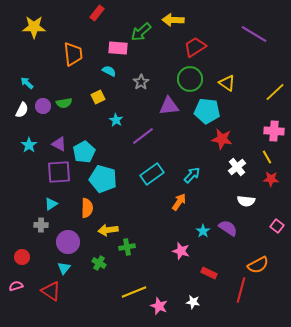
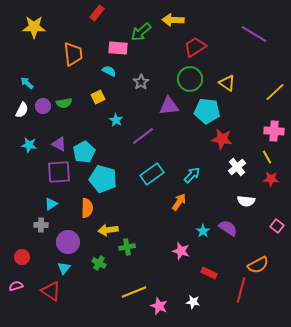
cyan star at (29, 145): rotated 28 degrees counterclockwise
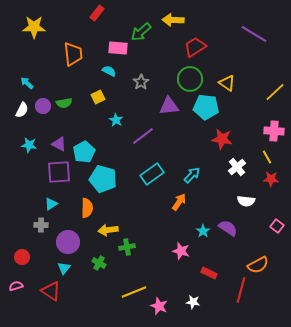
cyan pentagon at (207, 111): moved 1 px left, 4 px up
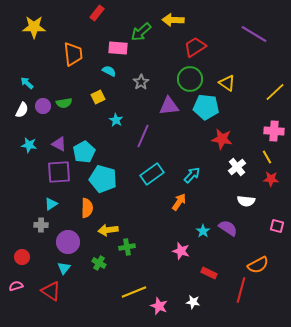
purple line at (143, 136): rotated 30 degrees counterclockwise
pink square at (277, 226): rotated 24 degrees counterclockwise
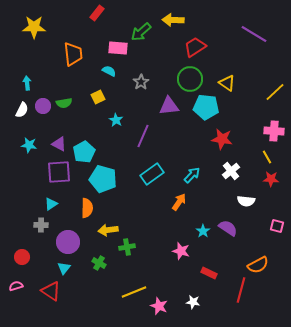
cyan arrow at (27, 83): rotated 40 degrees clockwise
white cross at (237, 167): moved 6 px left, 4 px down
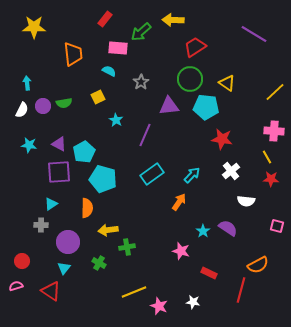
red rectangle at (97, 13): moved 8 px right, 6 px down
purple line at (143, 136): moved 2 px right, 1 px up
red circle at (22, 257): moved 4 px down
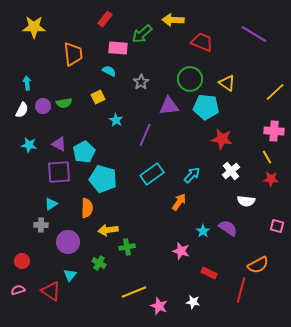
green arrow at (141, 32): moved 1 px right, 2 px down
red trapezoid at (195, 47): moved 7 px right, 5 px up; rotated 55 degrees clockwise
cyan triangle at (64, 268): moved 6 px right, 7 px down
pink semicircle at (16, 286): moved 2 px right, 4 px down
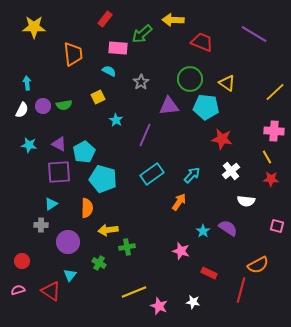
green semicircle at (64, 103): moved 2 px down
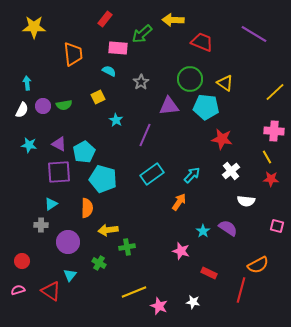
yellow triangle at (227, 83): moved 2 px left
